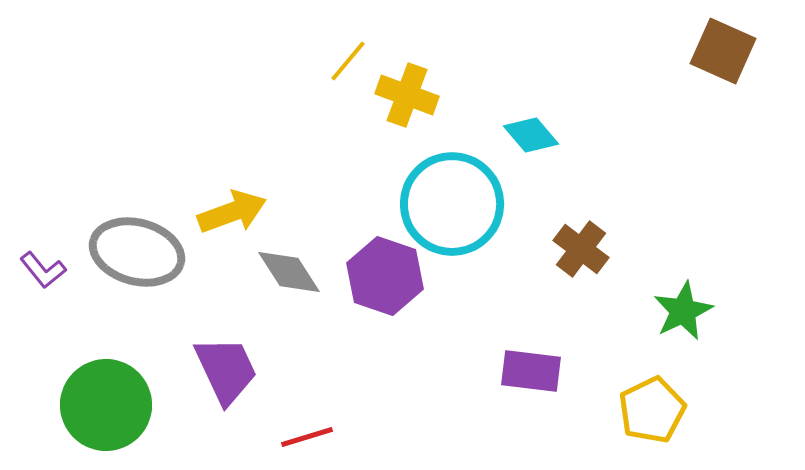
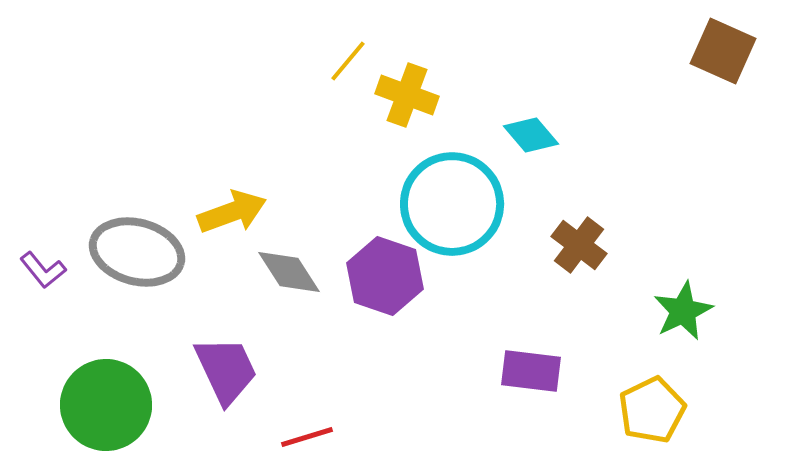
brown cross: moved 2 px left, 4 px up
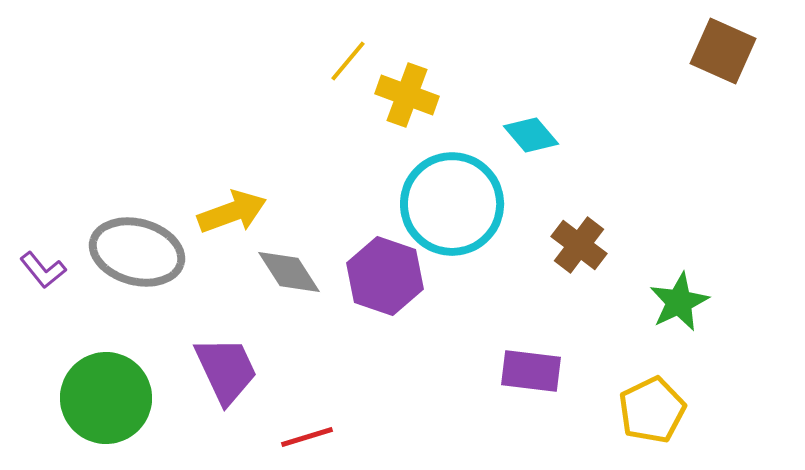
green star: moved 4 px left, 9 px up
green circle: moved 7 px up
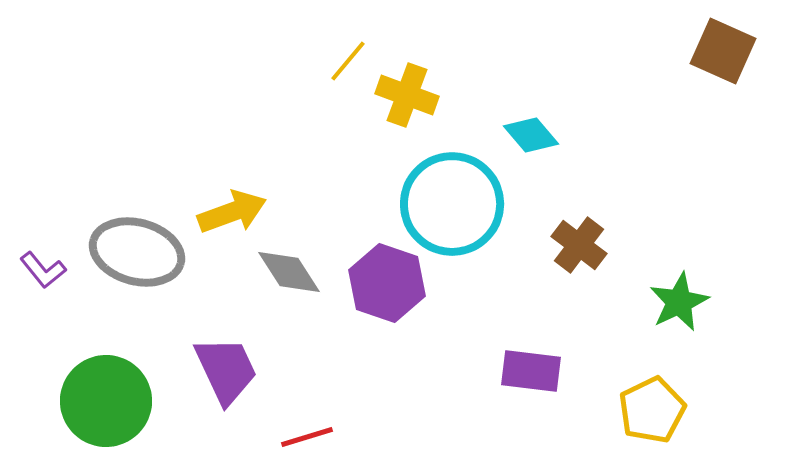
purple hexagon: moved 2 px right, 7 px down
green circle: moved 3 px down
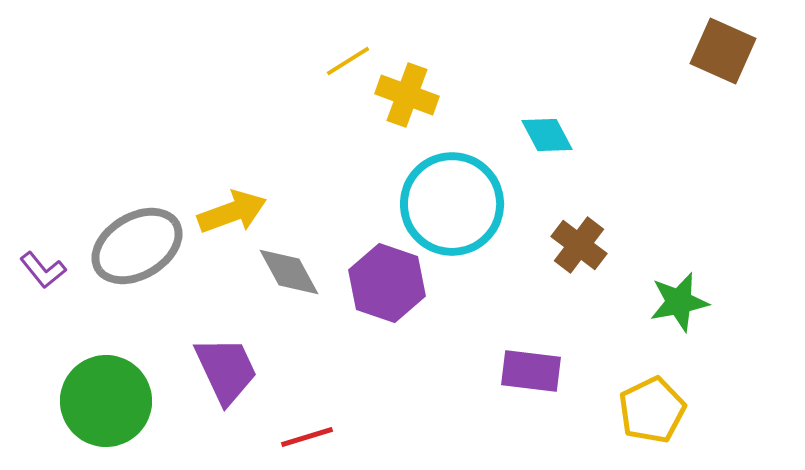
yellow line: rotated 18 degrees clockwise
cyan diamond: moved 16 px right; rotated 12 degrees clockwise
gray ellipse: moved 6 px up; rotated 46 degrees counterclockwise
gray diamond: rotated 4 degrees clockwise
green star: rotated 14 degrees clockwise
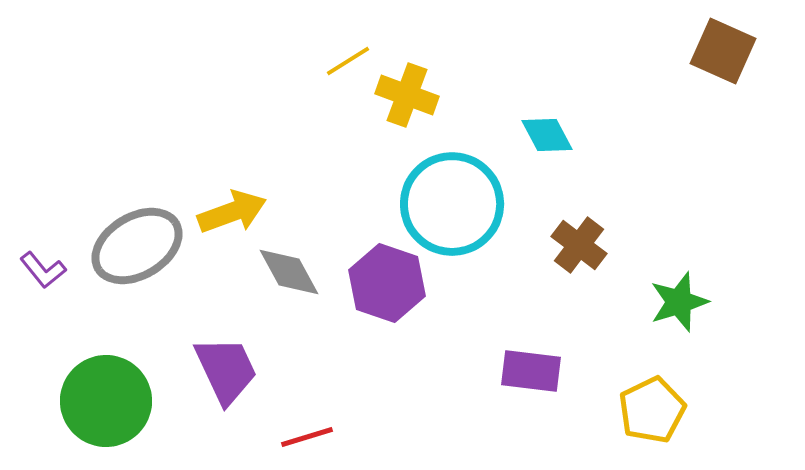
green star: rotated 6 degrees counterclockwise
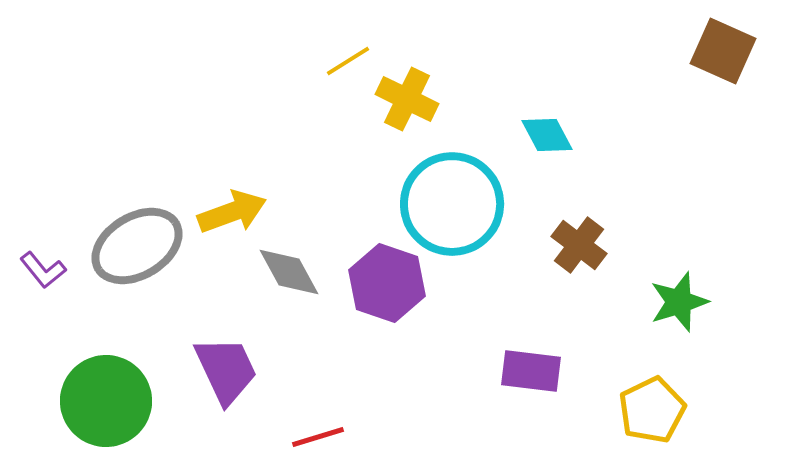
yellow cross: moved 4 px down; rotated 6 degrees clockwise
red line: moved 11 px right
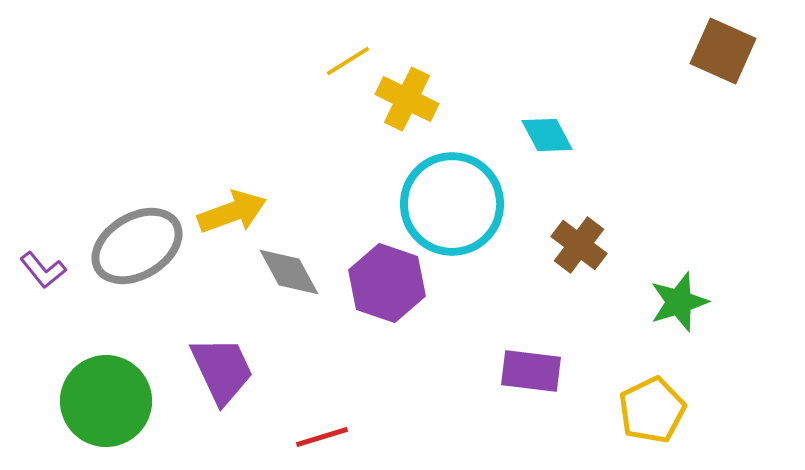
purple trapezoid: moved 4 px left
red line: moved 4 px right
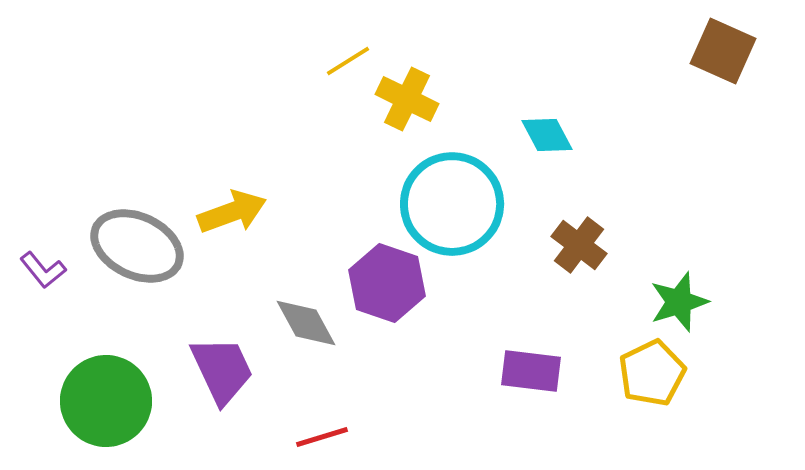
gray ellipse: rotated 56 degrees clockwise
gray diamond: moved 17 px right, 51 px down
yellow pentagon: moved 37 px up
